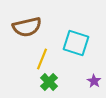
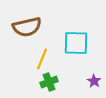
cyan square: rotated 16 degrees counterclockwise
green cross: rotated 24 degrees clockwise
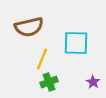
brown semicircle: moved 2 px right
purple star: moved 1 px left, 1 px down
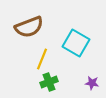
brown semicircle: rotated 8 degrees counterclockwise
cyan square: rotated 28 degrees clockwise
purple star: moved 1 px left, 1 px down; rotated 24 degrees counterclockwise
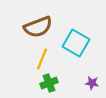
brown semicircle: moved 9 px right
green cross: moved 1 px down
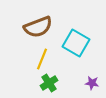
green cross: rotated 12 degrees counterclockwise
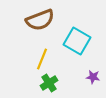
brown semicircle: moved 2 px right, 7 px up
cyan square: moved 1 px right, 2 px up
purple star: moved 1 px right, 6 px up
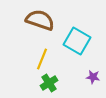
brown semicircle: rotated 140 degrees counterclockwise
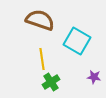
yellow line: rotated 30 degrees counterclockwise
purple star: moved 1 px right
green cross: moved 2 px right, 1 px up
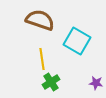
purple star: moved 2 px right, 6 px down
